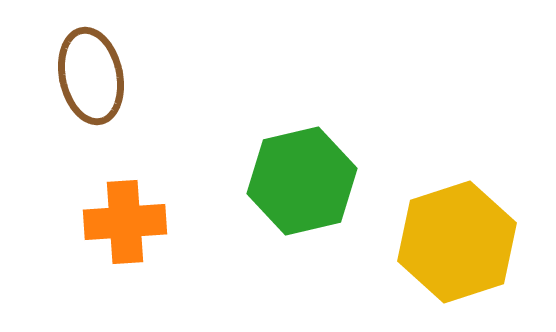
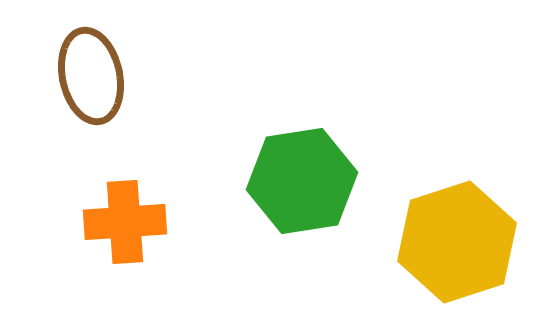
green hexagon: rotated 4 degrees clockwise
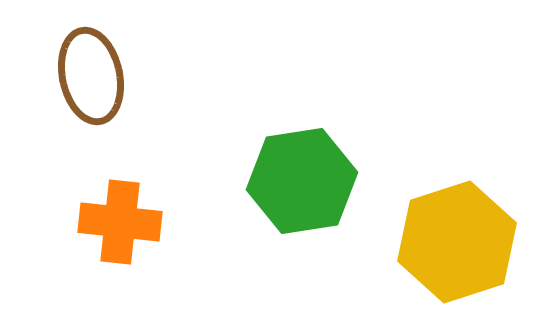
orange cross: moved 5 px left; rotated 10 degrees clockwise
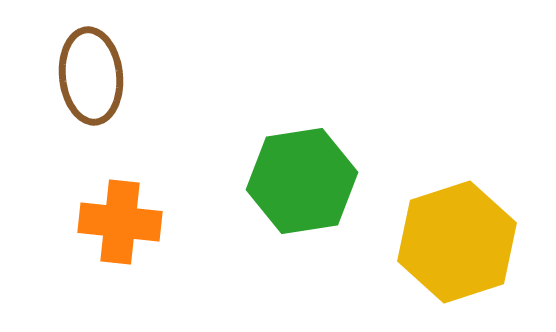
brown ellipse: rotated 6 degrees clockwise
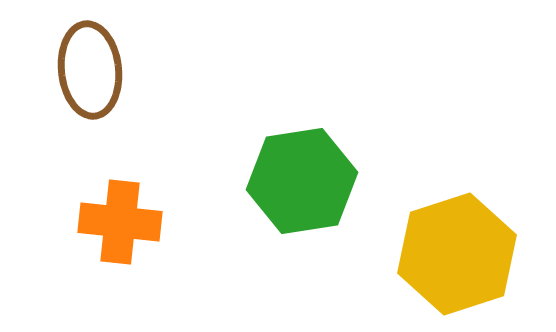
brown ellipse: moved 1 px left, 6 px up
yellow hexagon: moved 12 px down
